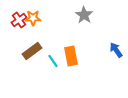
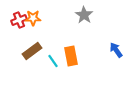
red cross: rotated 14 degrees clockwise
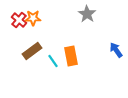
gray star: moved 3 px right, 1 px up
red cross: rotated 28 degrees counterclockwise
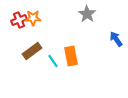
red cross: rotated 28 degrees clockwise
blue arrow: moved 11 px up
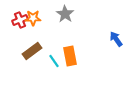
gray star: moved 22 px left
red cross: moved 1 px right
orange rectangle: moved 1 px left
cyan line: moved 1 px right
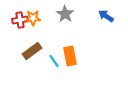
red cross: rotated 14 degrees clockwise
blue arrow: moved 10 px left, 23 px up; rotated 21 degrees counterclockwise
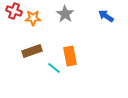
red cross: moved 6 px left, 9 px up; rotated 28 degrees clockwise
brown rectangle: rotated 18 degrees clockwise
cyan line: moved 7 px down; rotated 16 degrees counterclockwise
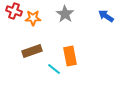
cyan line: moved 1 px down
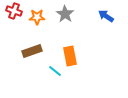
orange star: moved 4 px right, 1 px up
cyan line: moved 1 px right, 2 px down
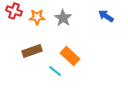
gray star: moved 2 px left, 4 px down
orange rectangle: rotated 36 degrees counterclockwise
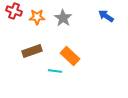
cyan line: rotated 32 degrees counterclockwise
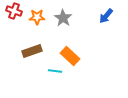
blue arrow: rotated 84 degrees counterclockwise
